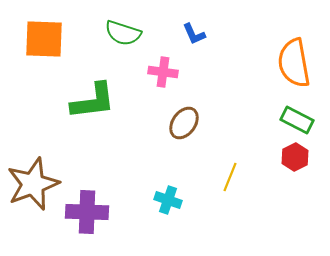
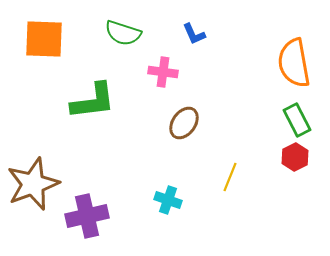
green rectangle: rotated 36 degrees clockwise
purple cross: moved 4 px down; rotated 15 degrees counterclockwise
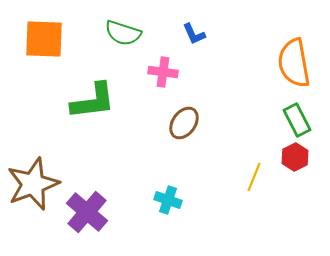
yellow line: moved 24 px right
purple cross: moved 4 px up; rotated 36 degrees counterclockwise
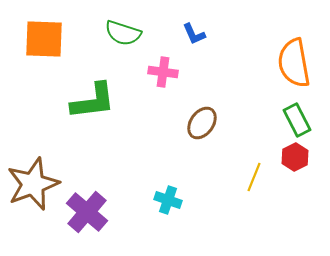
brown ellipse: moved 18 px right
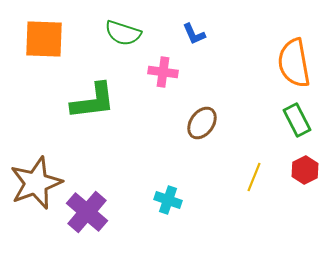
red hexagon: moved 10 px right, 13 px down
brown star: moved 3 px right, 1 px up
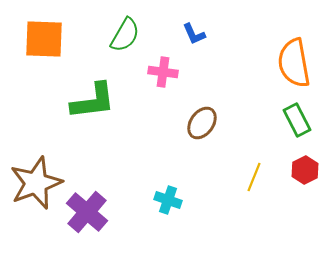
green semicircle: moved 2 px right, 2 px down; rotated 78 degrees counterclockwise
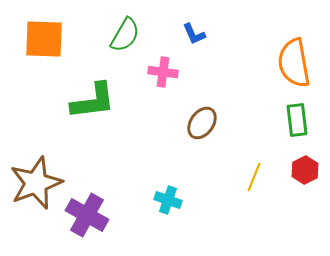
green rectangle: rotated 20 degrees clockwise
purple cross: moved 3 px down; rotated 12 degrees counterclockwise
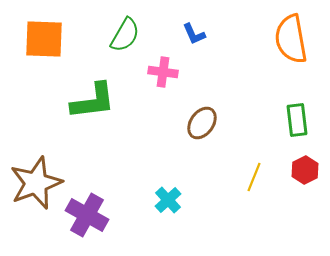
orange semicircle: moved 3 px left, 24 px up
cyan cross: rotated 28 degrees clockwise
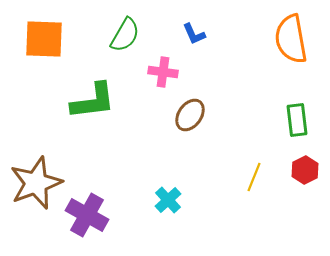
brown ellipse: moved 12 px left, 8 px up
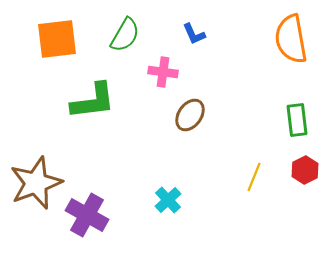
orange square: moved 13 px right; rotated 9 degrees counterclockwise
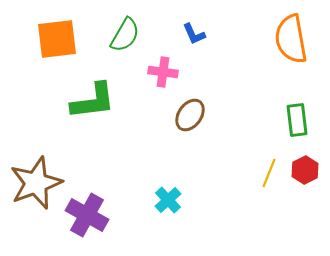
yellow line: moved 15 px right, 4 px up
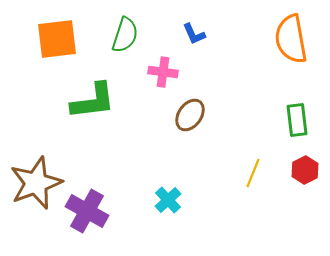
green semicircle: rotated 12 degrees counterclockwise
yellow line: moved 16 px left
purple cross: moved 4 px up
